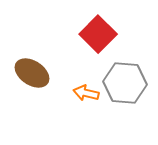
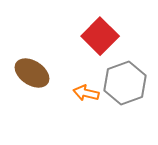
red square: moved 2 px right, 2 px down
gray hexagon: rotated 24 degrees counterclockwise
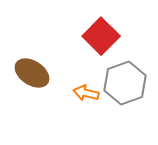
red square: moved 1 px right
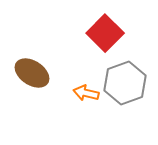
red square: moved 4 px right, 3 px up
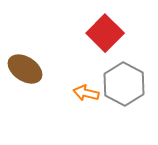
brown ellipse: moved 7 px left, 4 px up
gray hexagon: moved 1 px left, 1 px down; rotated 12 degrees counterclockwise
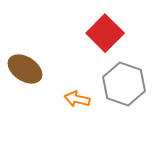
gray hexagon: rotated 9 degrees counterclockwise
orange arrow: moved 9 px left, 6 px down
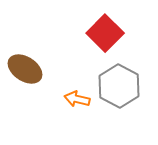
gray hexagon: moved 5 px left, 2 px down; rotated 9 degrees clockwise
